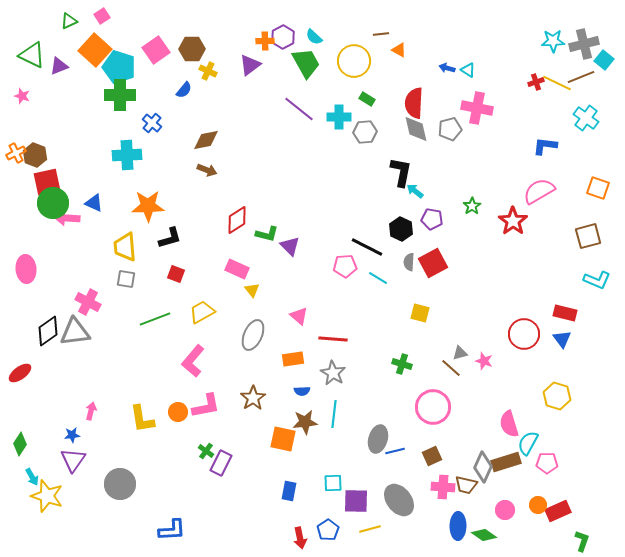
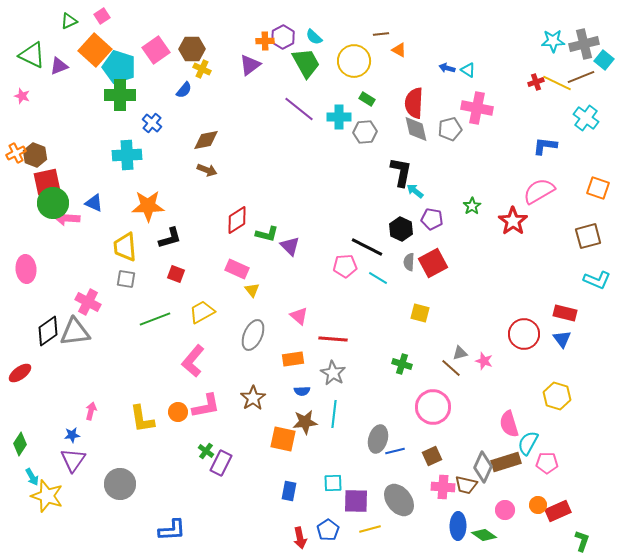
yellow cross at (208, 71): moved 6 px left, 2 px up
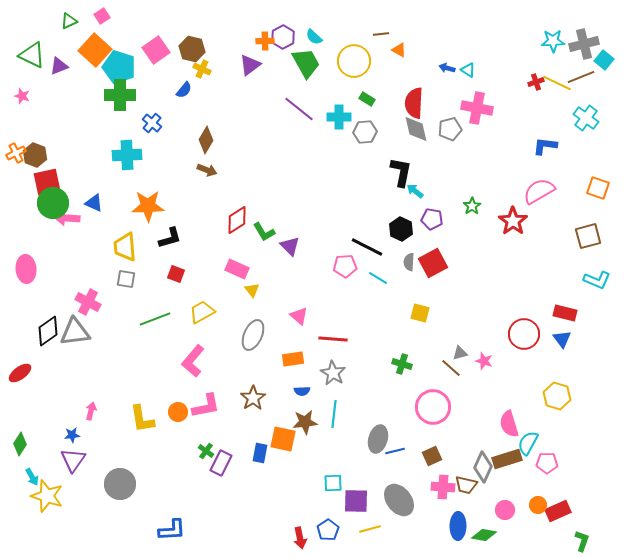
brown hexagon at (192, 49): rotated 15 degrees clockwise
brown diamond at (206, 140): rotated 48 degrees counterclockwise
green L-shape at (267, 234): moved 3 px left, 2 px up; rotated 45 degrees clockwise
brown rectangle at (506, 462): moved 1 px right, 3 px up
blue rectangle at (289, 491): moved 29 px left, 38 px up
green diamond at (484, 535): rotated 25 degrees counterclockwise
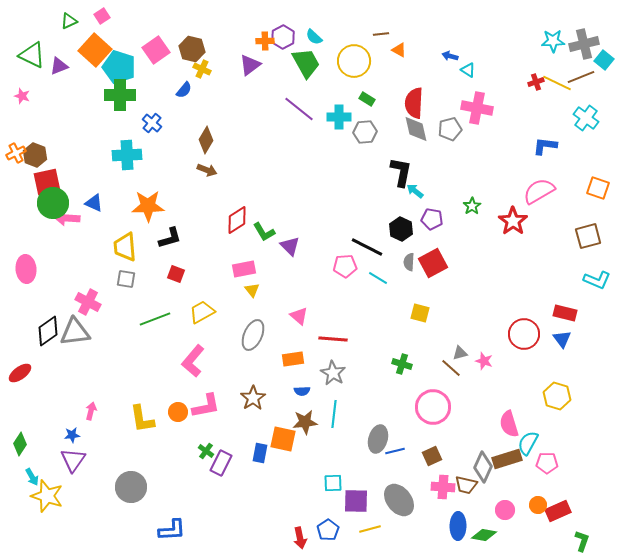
blue arrow at (447, 68): moved 3 px right, 12 px up
pink rectangle at (237, 269): moved 7 px right; rotated 35 degrees counterclockwise
gray circle at (120, 484): moved 11 px right, 3 px down
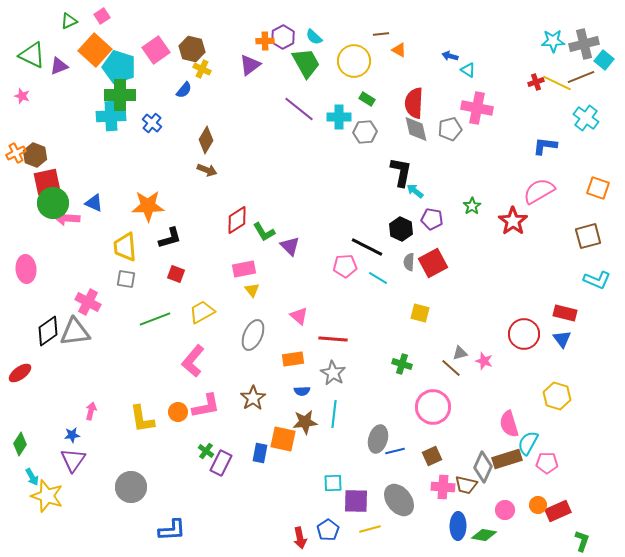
cyan cross at (127, 155): moved 16 px left, 39 px up
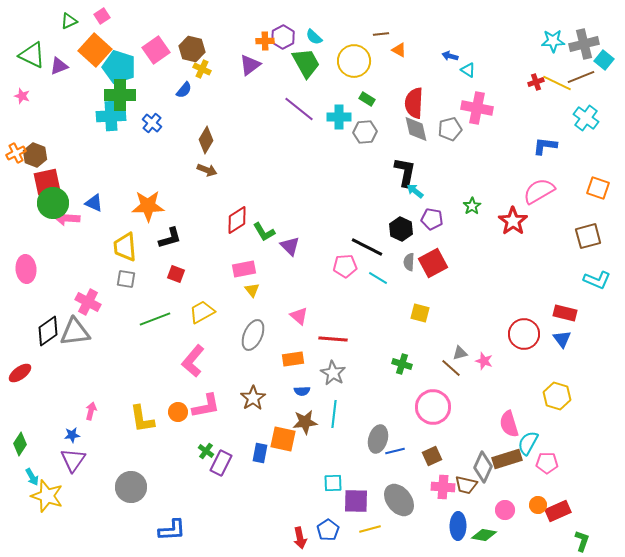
black L-shape at (401, 172): moved 4 px right
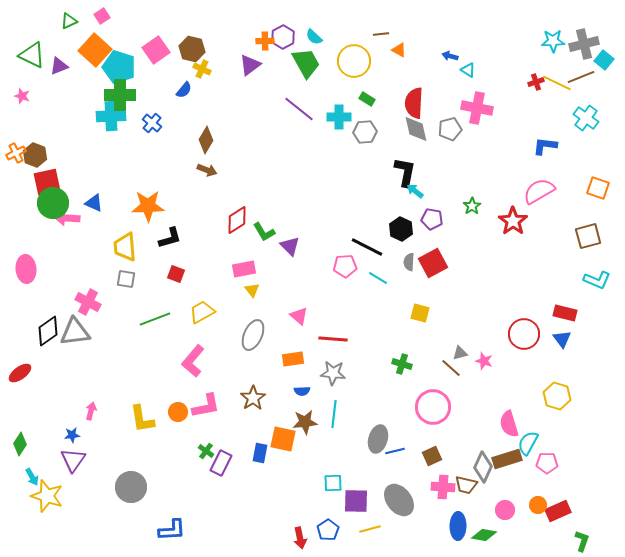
gray star at (333, 373): rotated 25 degrees counterclockwise
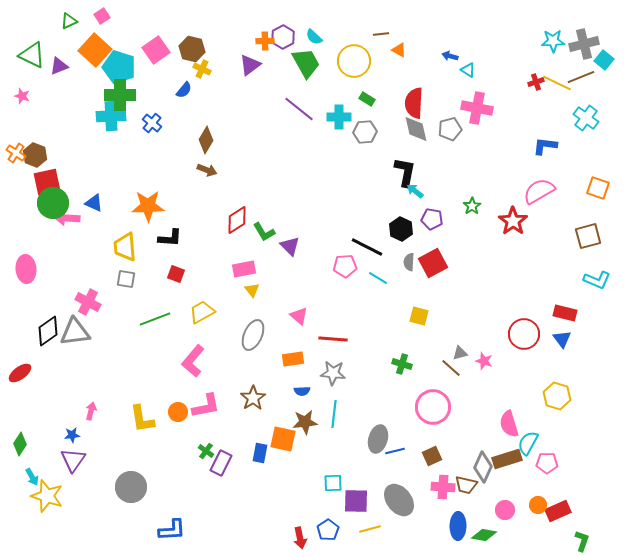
orange cross at (16, 153): rotated 30 degrees counterclockwise
black L-shape at (170, 238): rotated 20 degrees clockwise
yellow square at (420, 313): moved 1 px left, 3 px down
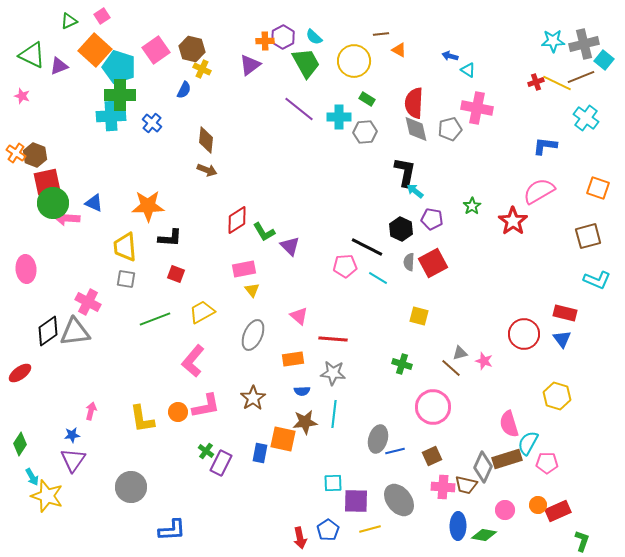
blue semicircle at (184, 90): rotated 12 degrees counterclockwise
brown diamond at (206, 140): rotated 24 degrees counterclockwise
